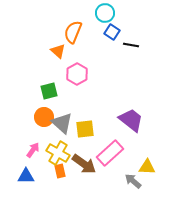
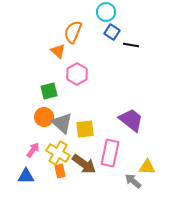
cyan circle: moved 1 px right, 1 px up
pink rectangle: rotated 36 degrees counterclockwise
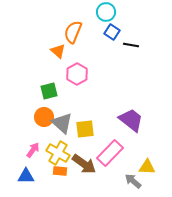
pink rectangle: rotated 32 degrees clockwise
orange rectangle: rotated 72 degrees counterclockwise
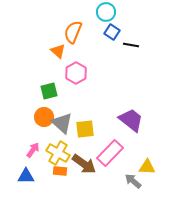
pink hexagon: moved 1 px left, 1 px up
